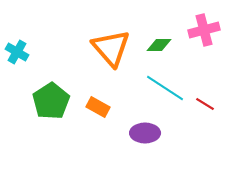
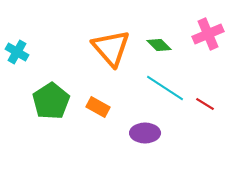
pink cross: moved 4 px right, 4 px down; rotated 8 degrees counterclockwise
green diamond: rotated 45 degrees clockwise
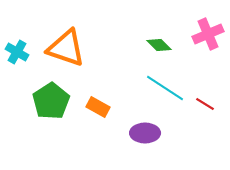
orange triangle: moved 45 px left; rotated 30 degrees counterclockwise
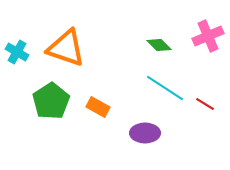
pink cross: moved 2 px down
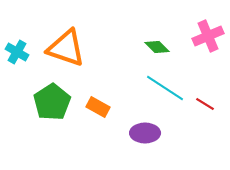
green diamond: moved 2 px left, 2 px down
green pentagon: moved 1 px right, 1 px down
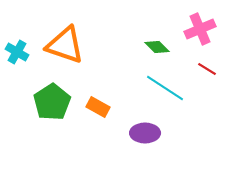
pink cross: moved 8 px left, 7 px up
orange triangle: moved 1 px left, 3 px up
red line: moved 2 px right, 35 px up
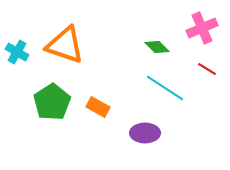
pink cross: moved 2 px right, 1 px up
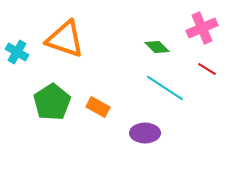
orange triangle: moved 6 px up
